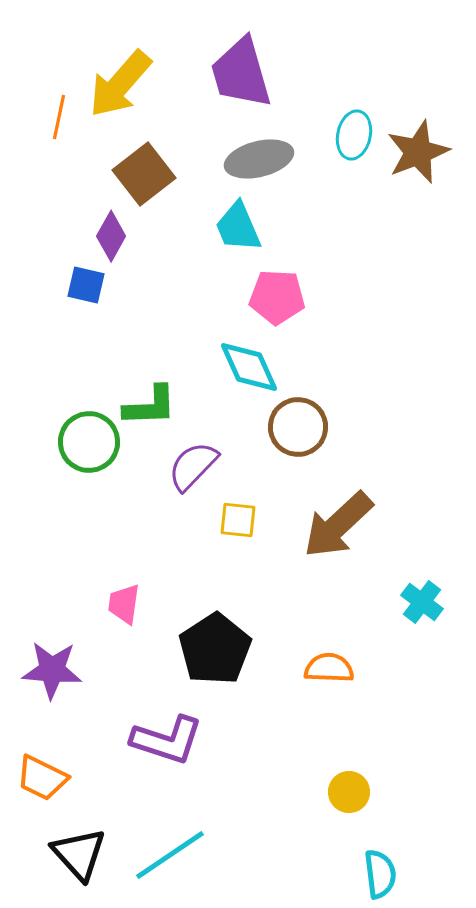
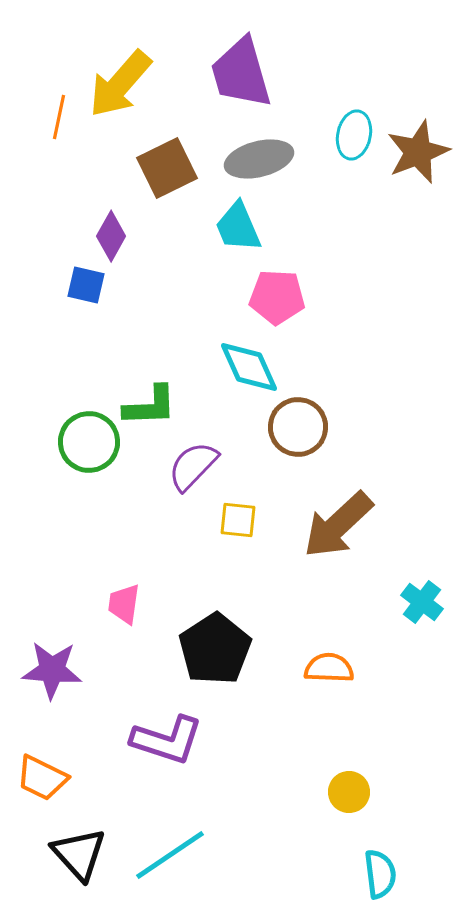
brown square: moved 23 px right, 6 px up; rotated 12 degrees clockwise
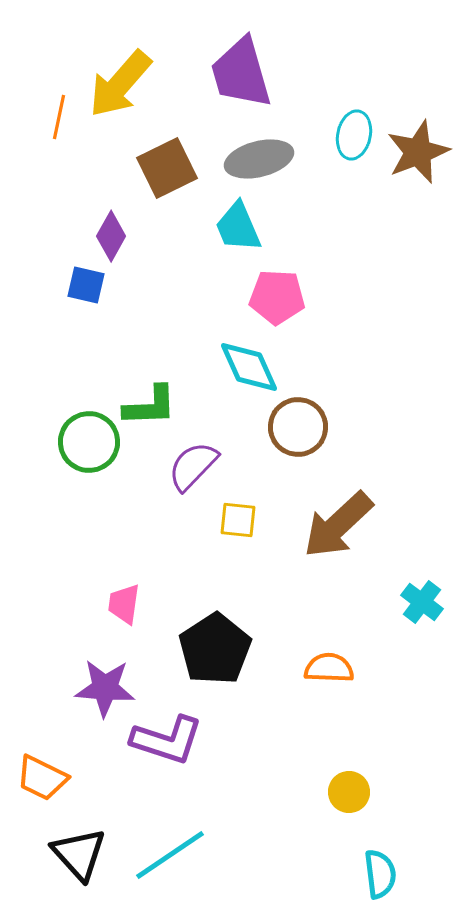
purple star: moved 53 px right, 18 px down
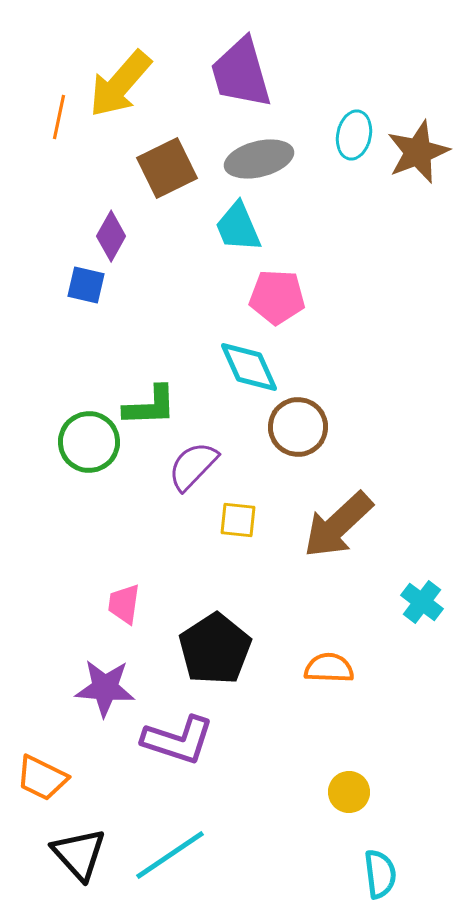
purple L-shape: moved 11 px right
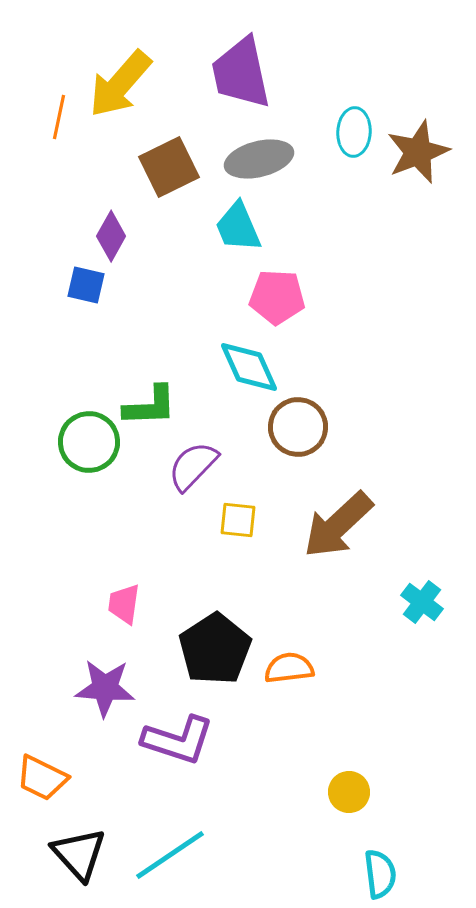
purple trapezoid: rotated 4 degrees clockwise
cyan ellipse: moved 3 px up; rotated 9 degrees counterclockwise
brown square: moved 2 px right, 1 px up
orange semicircle: moved 40 px left; rotated 9 degrees counterclockwise
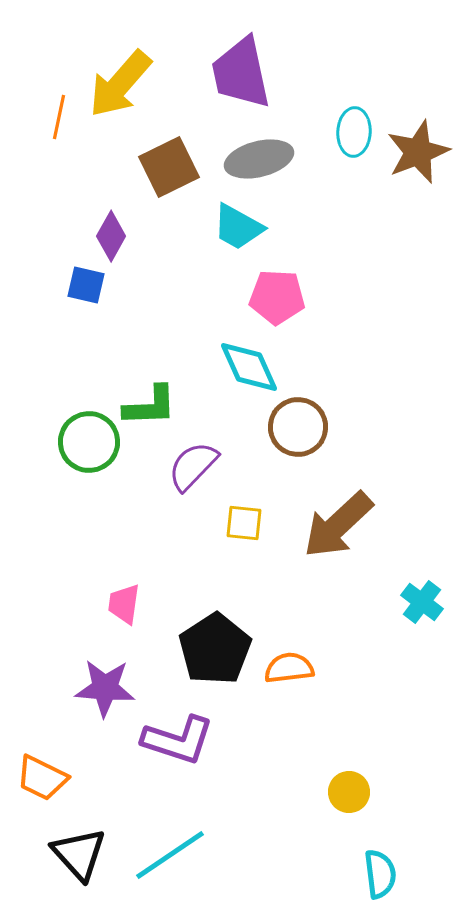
cyan trapezoid: rotated 38 degrees counterclockwise
yellow square: moved 6 px right, 3 px down
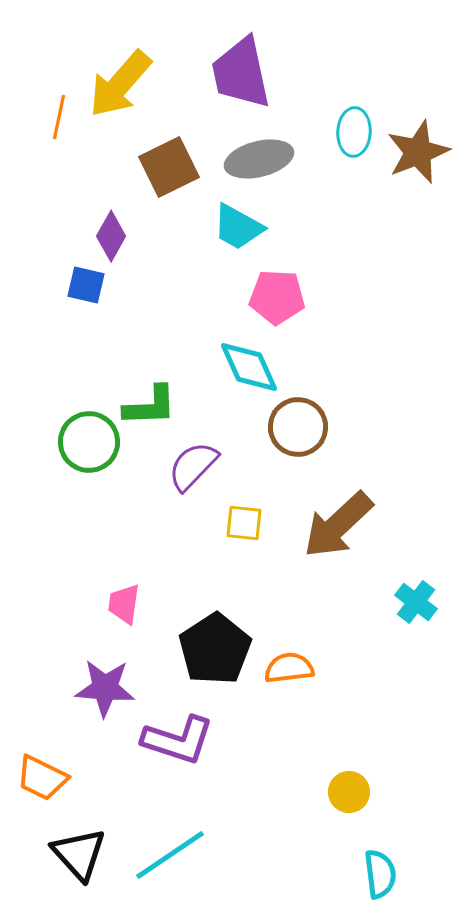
cyan cross: moved 6 px left
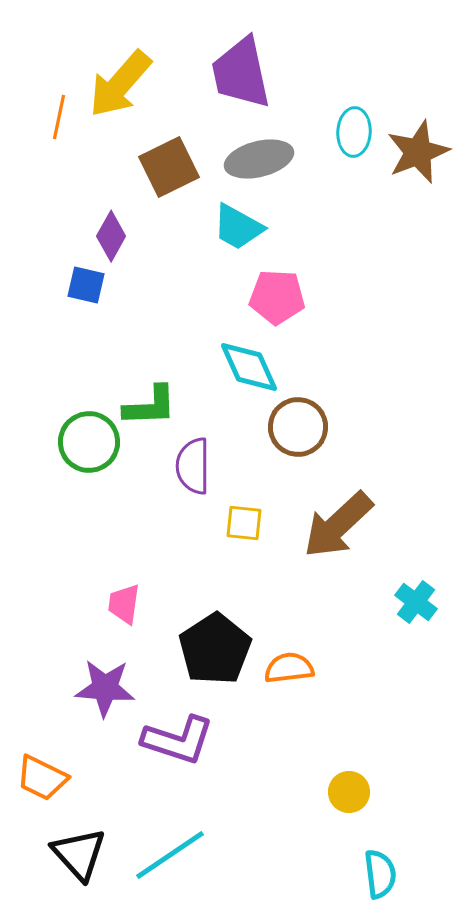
purple semicircle: rotated 44 degrees counterclockwise
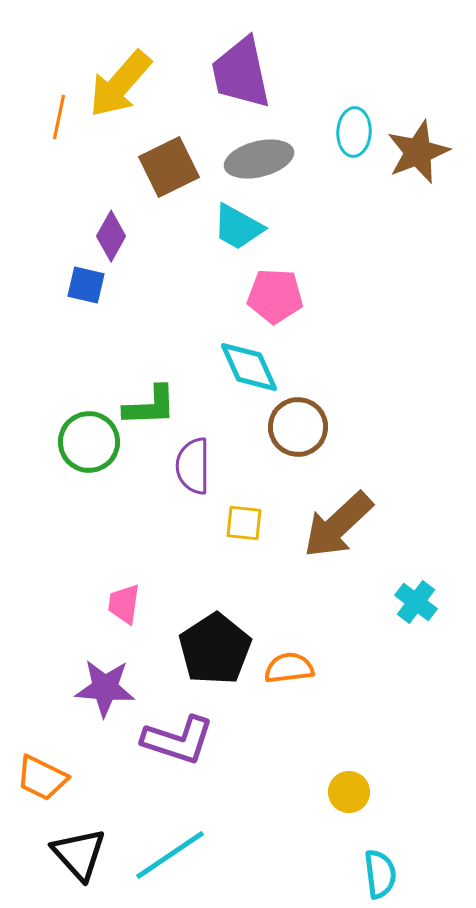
pink pentagon: moved 2 px left, 1 px up
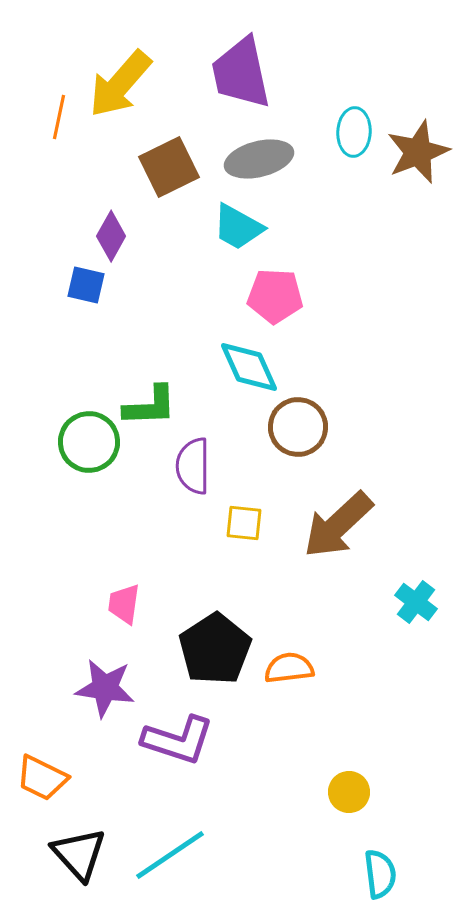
purple star: rotated 4 degrees clockwise
